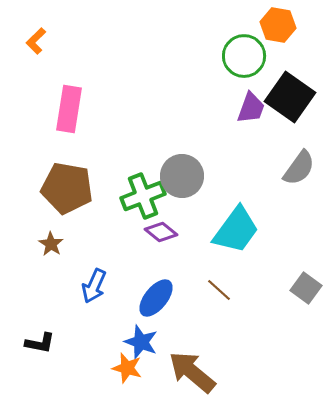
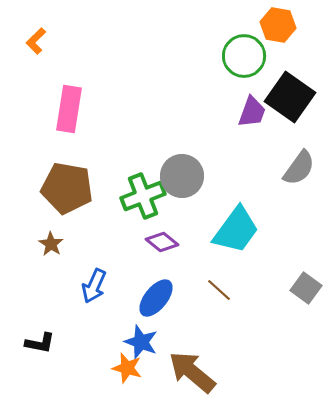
purple trapezoid: moved 1 px right, 4 px down
purple diamond: moved 1 px right, 10 px down
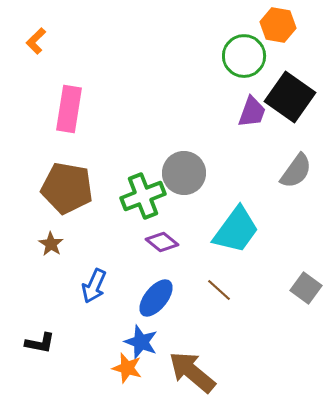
gray semicircle: moved 3 px left, 3 px down
gray circle: moved 2 px right, 3 px up
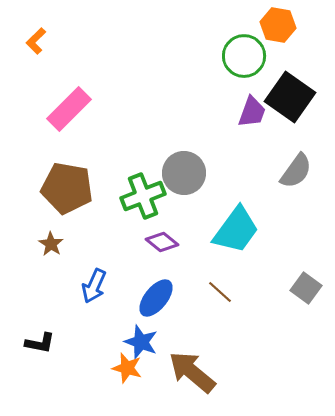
pink rectangle: rotated 36 degrees clockwise
brown line: moved 1 px right, 2 px down
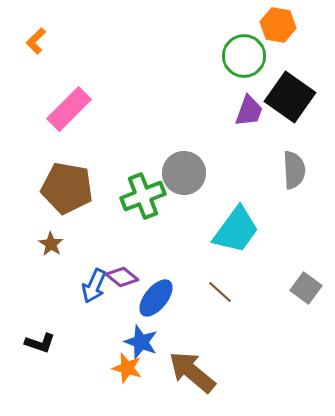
purple trapezoid: moved 3 px left, 1 px up
gray semicircle: moved 2 px left, 1 px up; rotated 39 degrees counterclockwise
purple diamond: moved 40 px left, 35 px down
black L-shape: rotated 8 degrees clockwise
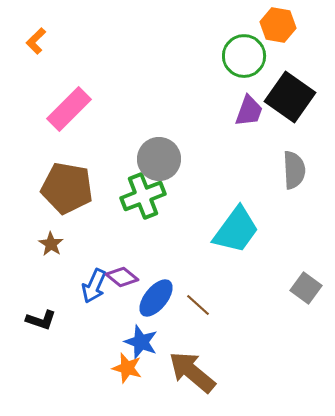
gray circle: moved 25 px left, 14 px up
brown line: moved 22 px left, 13 px down
black L-shape: moved 1 px right, 23 px up
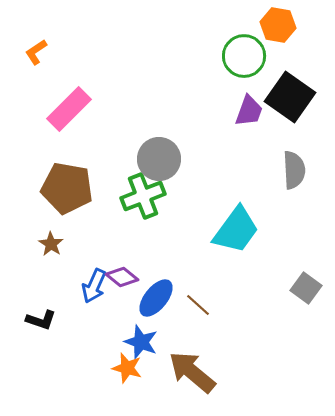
orange L-shape: moved 11 px down; rotated 12 degrees clockwise
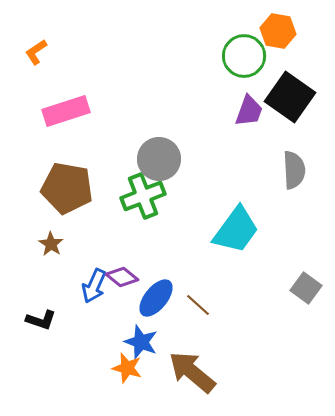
orange hexagon: moved 6 px down
pink rectangle: moved 3 px left, 2 px down; rotated 27 degrees clockwise
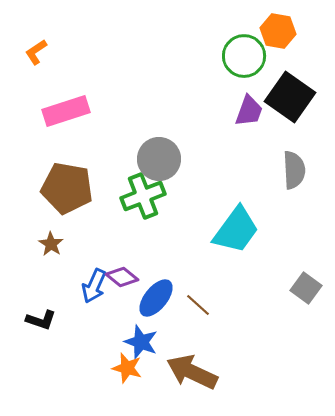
brown arrow: rotated 15 degrees counterclockwise
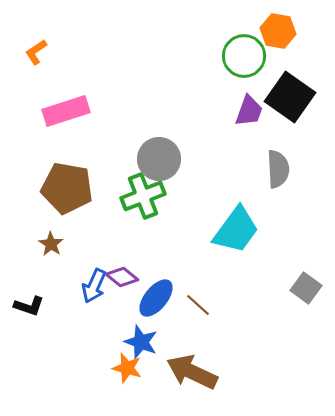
gray semicircle: moved 16 px left, 1 px up
black L-shape: moved 12 px left, 14 px up
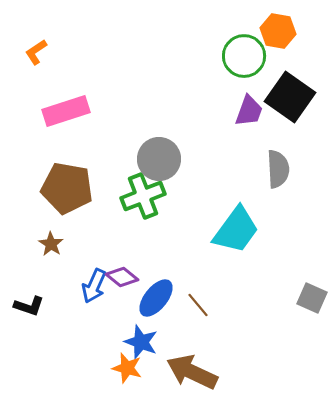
gray square: moved 6 px right, 10 px down; rotated 12 degrees counterclockwise
brown line: rotated 8 degrees clockwise
